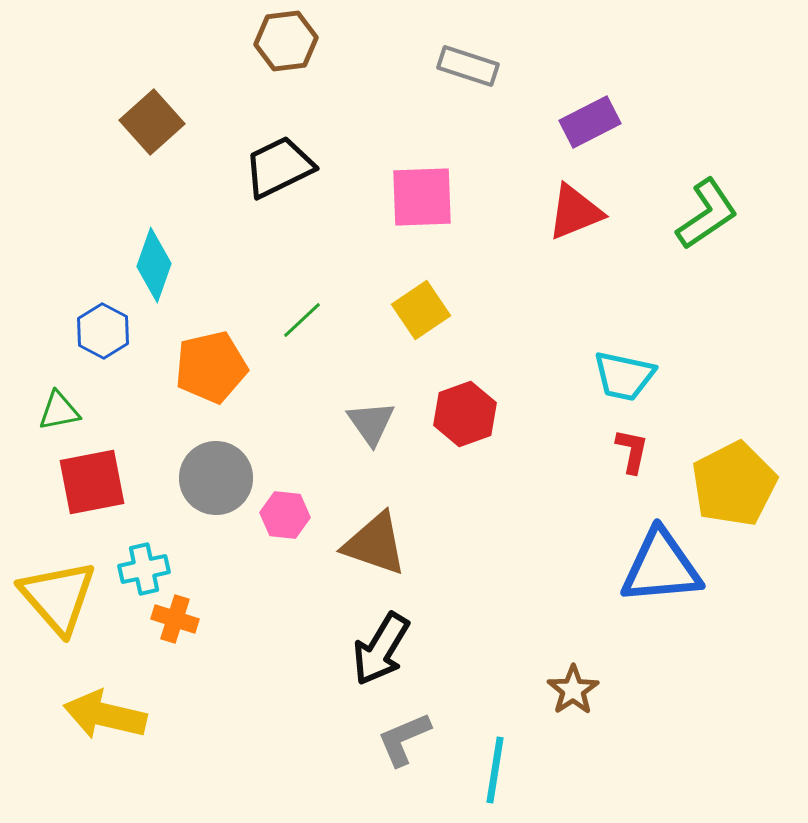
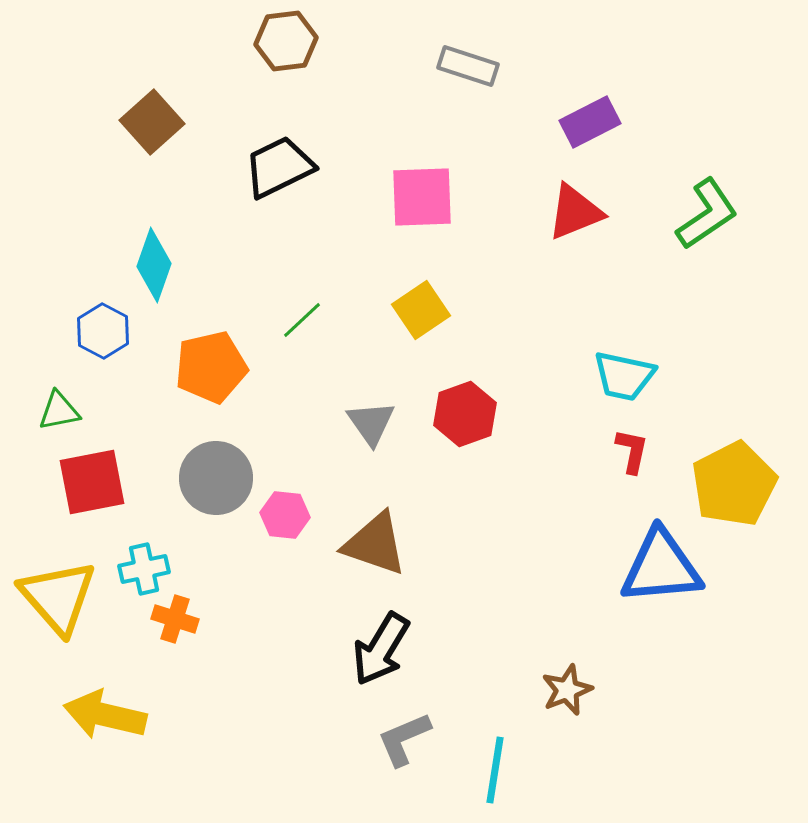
brown star: moved 6 px left; rotated 12 degrees clockwise
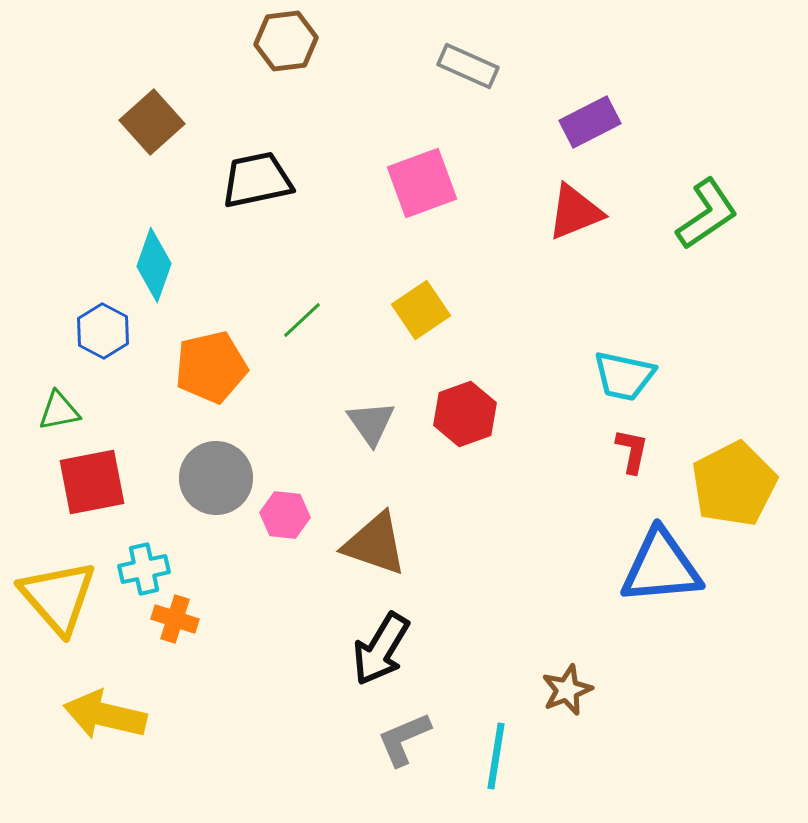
gray rectangle: rotated 6 degrees clockwise
black trapezoid: moved 22 px left, 13 px down; rotated 14 degrees clockwise
pink square: moved 14 px up; rotated 18 degrees counterclockwise
cyan line: moved 1 px right, 14 px up
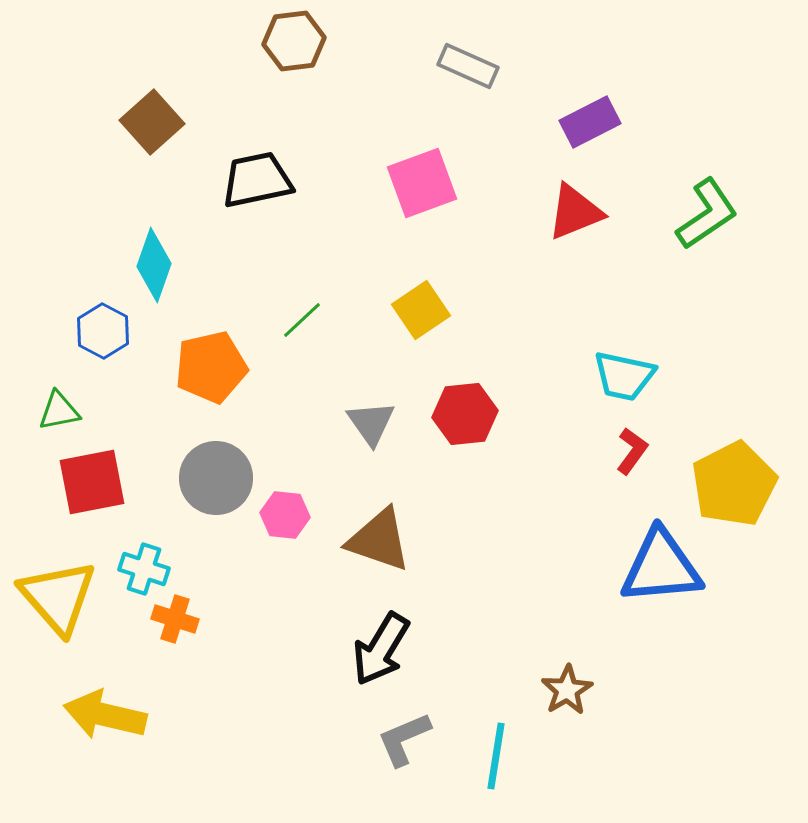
brown hexagon: moved 8 px right
red hexagon: rotated 14 degrees clockwise
red L-shape: rotated 24 degrees clockwise
brown triangle: moved 4 px right, 4 px up
cyan cross: rotated 30 degrees clockwise
brown star: rotated 9 degrees counterclockwise
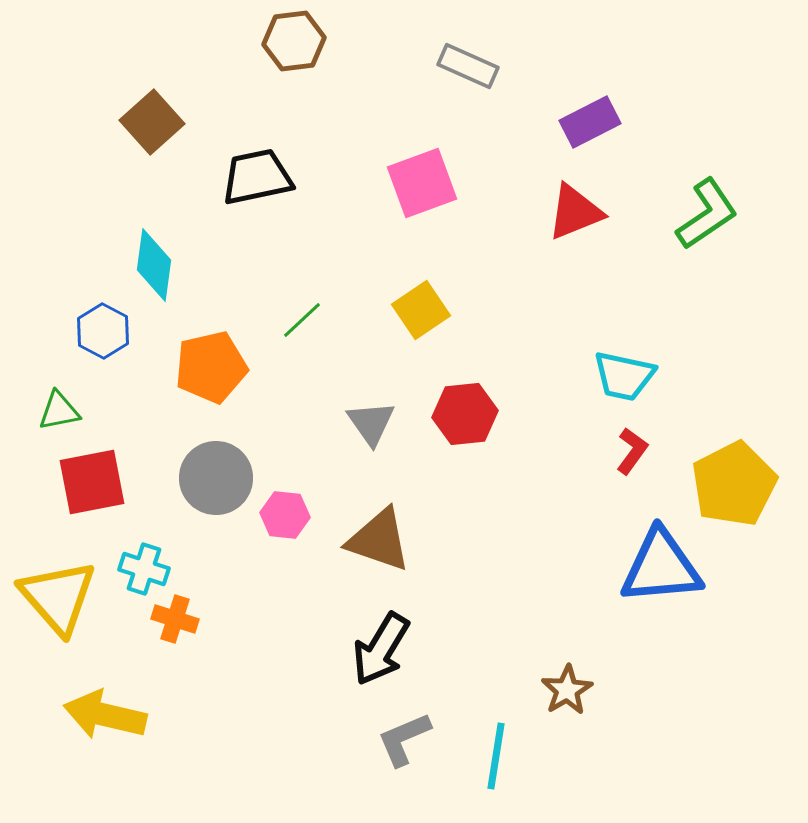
black trapezoid: moved 3 px up
cyan diamond: rotated 12 degrees counterclockwise
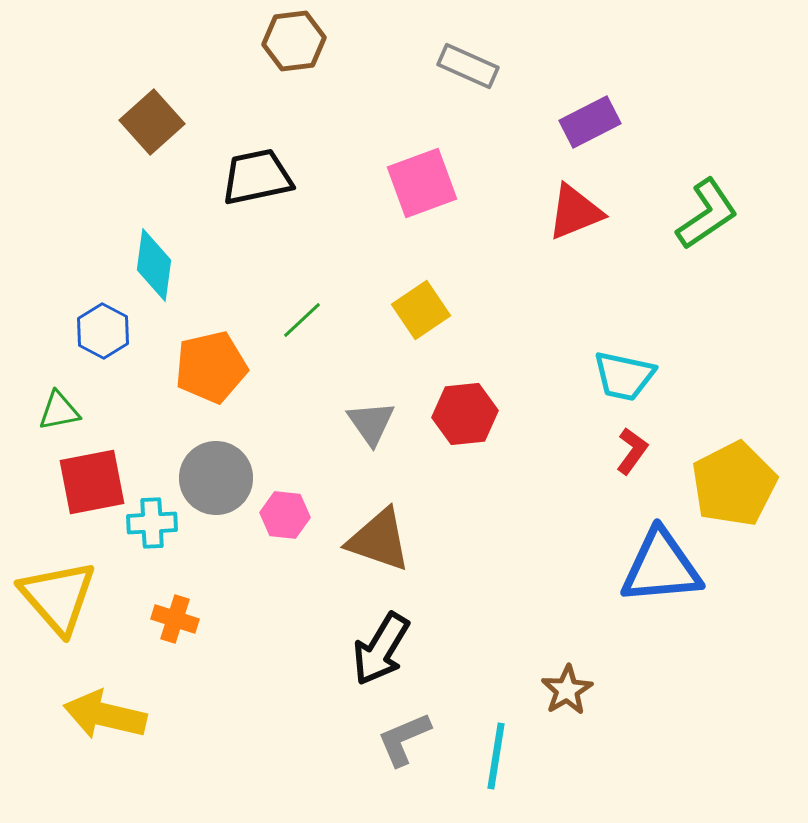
cyan cross: moved 8 px right, 46 px up; rotated 21 degrees counterclockwise
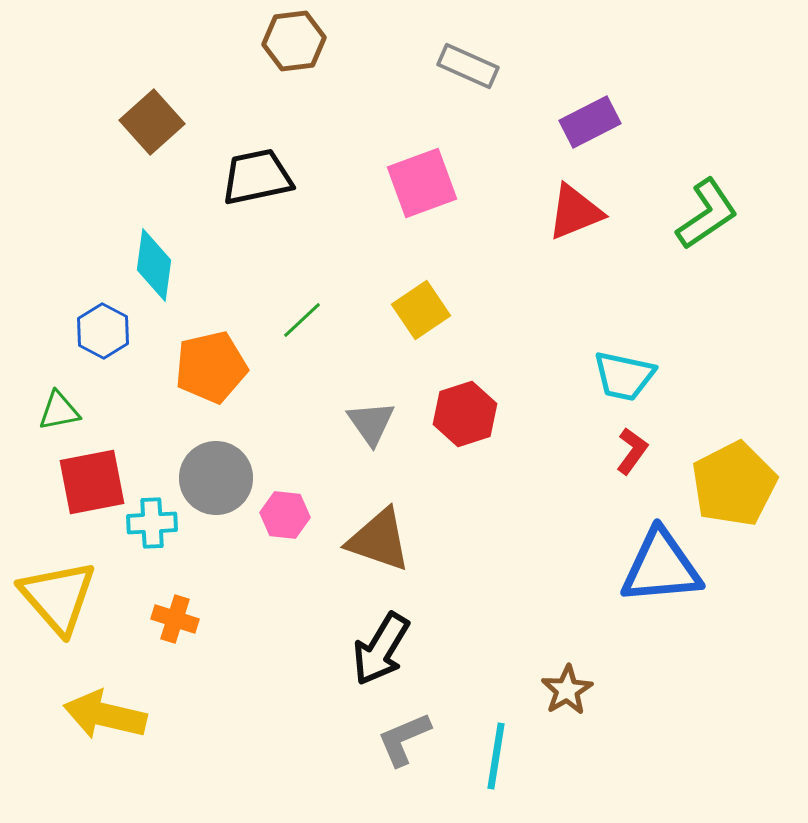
red hexagon: rotated 12 degrees counterclockwise
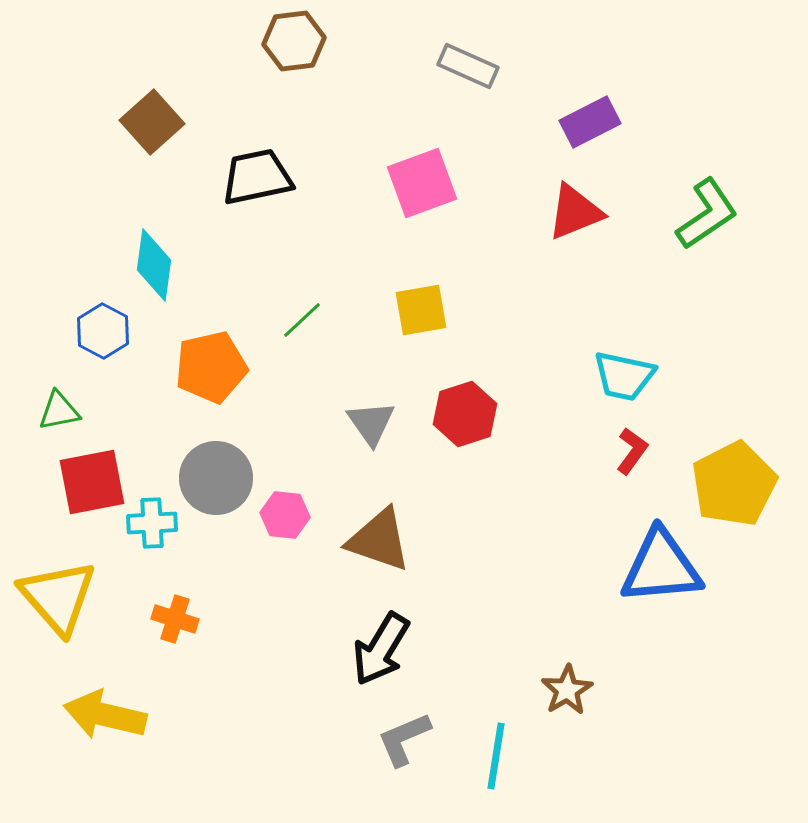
yellow square: rotated 24 degrees clockwise
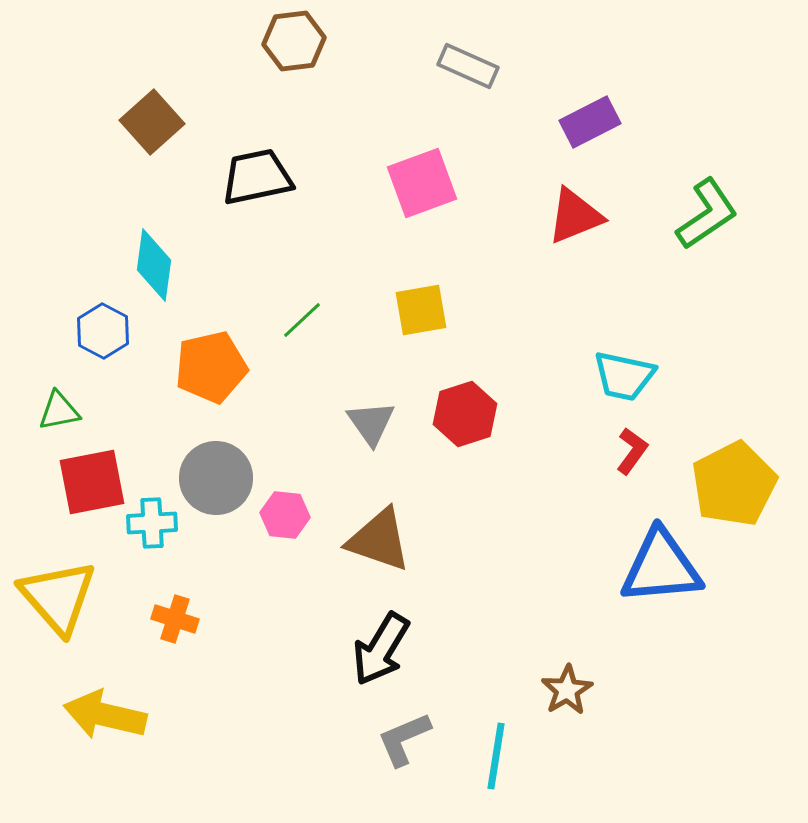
red triangle: moved 4 px down
